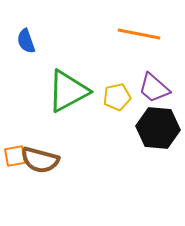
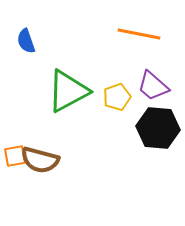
purple trapezoid: moved 1 px left, 2 px up
yellow pentagon: rotated 8 degrees counterclockwise
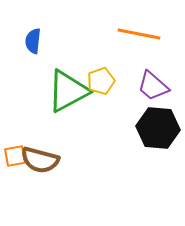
blue semicircle: moved 7 px right; rotated 25 degrees clockwise
yellow pentagon: moved 16 px left, 16 px up
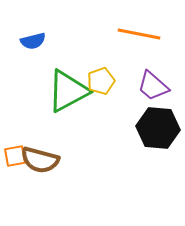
blue semicircle: rotated 110 degrees counterclockwise
